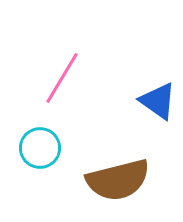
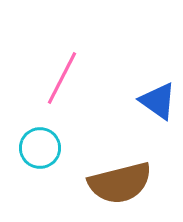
pink line: rotated 4 degrees counterclockwise
brown semicircle: moved 2 px right, 3 px down
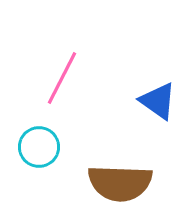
cyan circle: moved 1 px left, 1 px up
brown semicircle: rotated 16 degrees clockwise
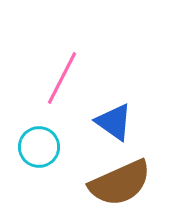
blue triangle: moved 44 px left, 21 px down
brown semicircle: rotated 26 degrees counterclockwise
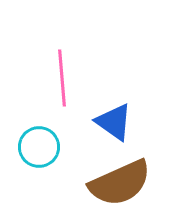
pink line: rotated 32 degrees counterclockwise
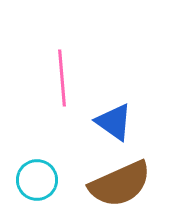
cyan circle: moved 2 px left, 33 px down
brown semicircle: moved 1 px down
